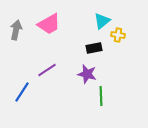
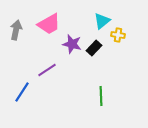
black rectangle: rotated 35 degrees counterclockwise
purple star: moved 15 px left, 30 px up
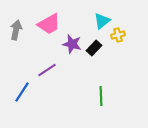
yellow cross: rotated 24 degrees counterclockwise
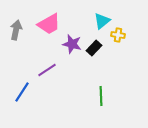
yellow cross: rotated 24 degrees clockwise
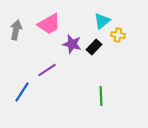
black rectangle: moved 1 px up
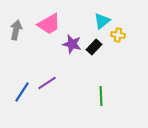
purple line: moved 13 px down
